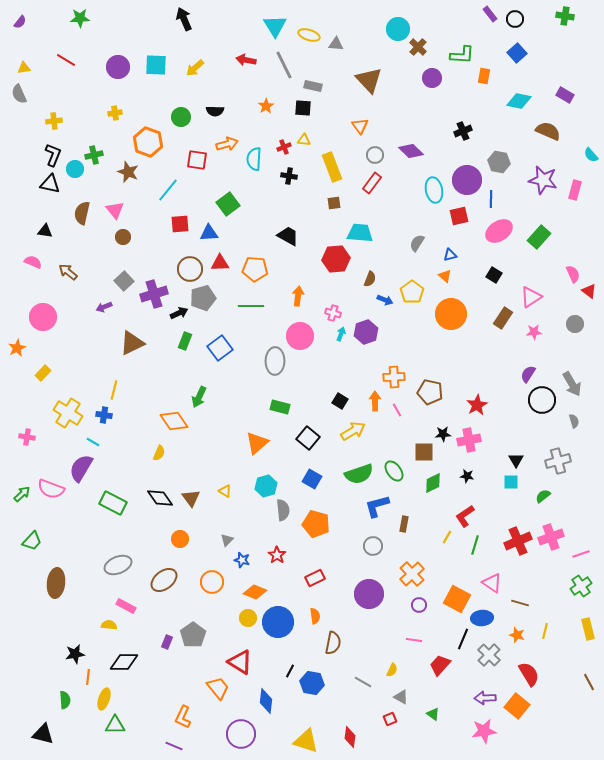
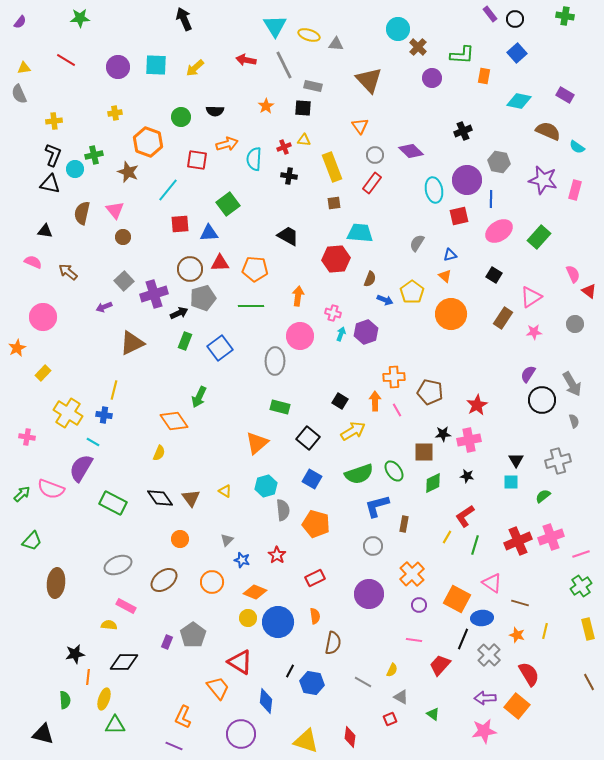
cyan semicircle at (591, 155): moved 14 px left, 8 px up; rotated 14 degrees counterclockwise
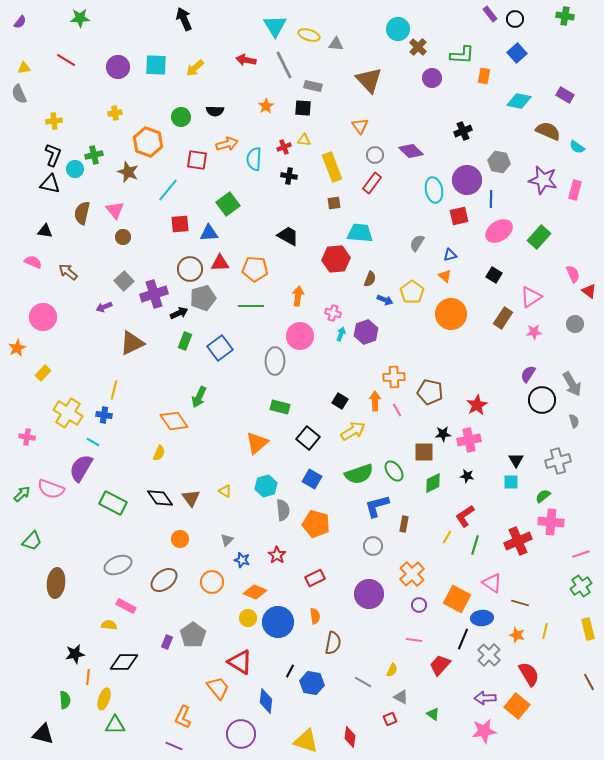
pink cross at (551, 537): moved 15 px up; rotated 25 degrees clockwise
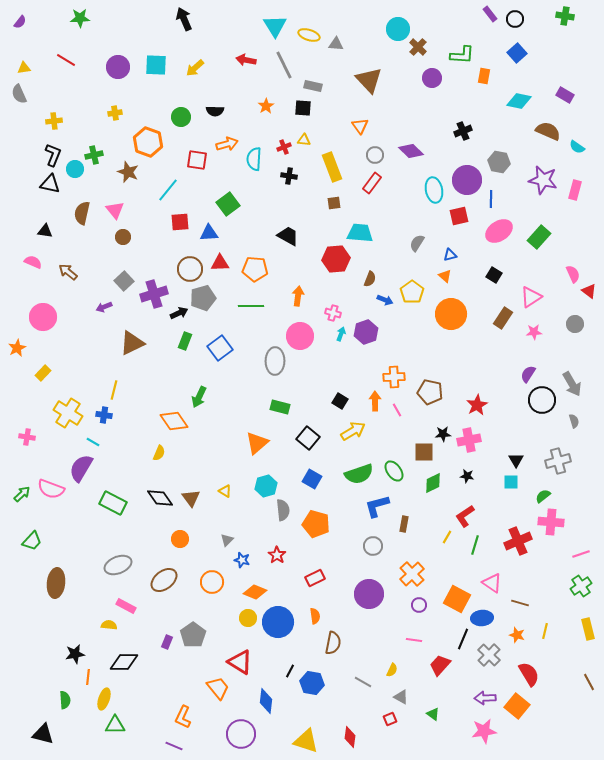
red square at (180, 224): moved 2 px up
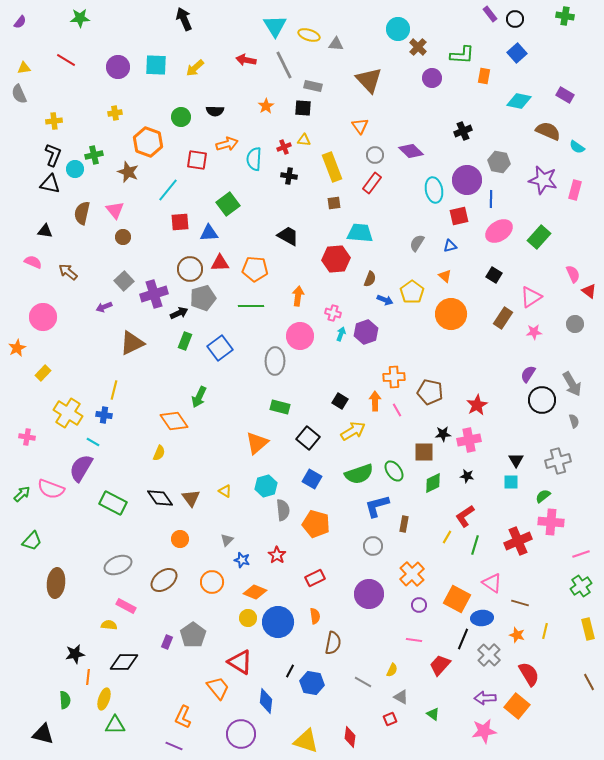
blue triangle at (450, 255): moved 9 px up
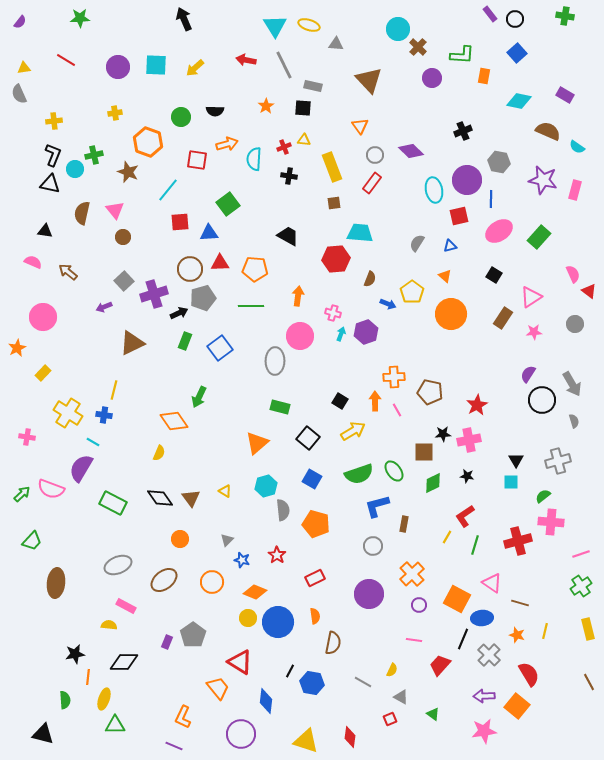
yellow ellipse at (309, 35): moved 10 px up
blue arrow at (385, 300): moved 3 px right, 4 px down
red cross at (518, 541): rotated 8 degrees clockwise
purple arrow at (485, 698): moved 1 px left, 2 px up
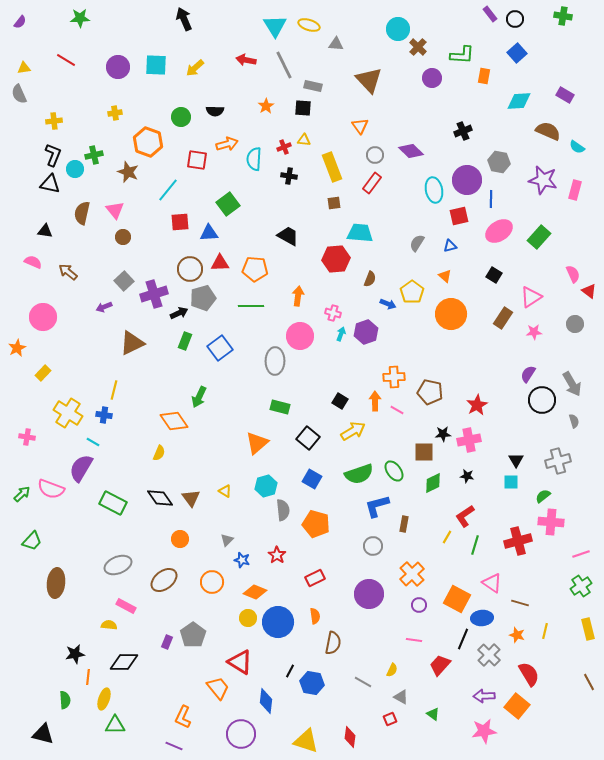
green cross at (565, 16): moved 2 px left
cyan diamond at (519, 101): rotated 15 degrees counterclockwise
pink line at (397, 410): rotated 32 degrees counterclockwise
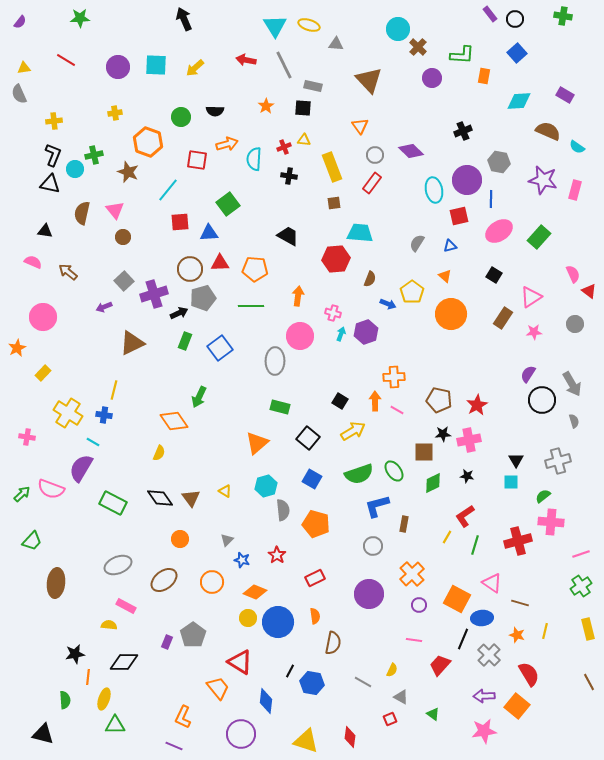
brown pentagon at (430, 392): moved 9 px right, 8 px down
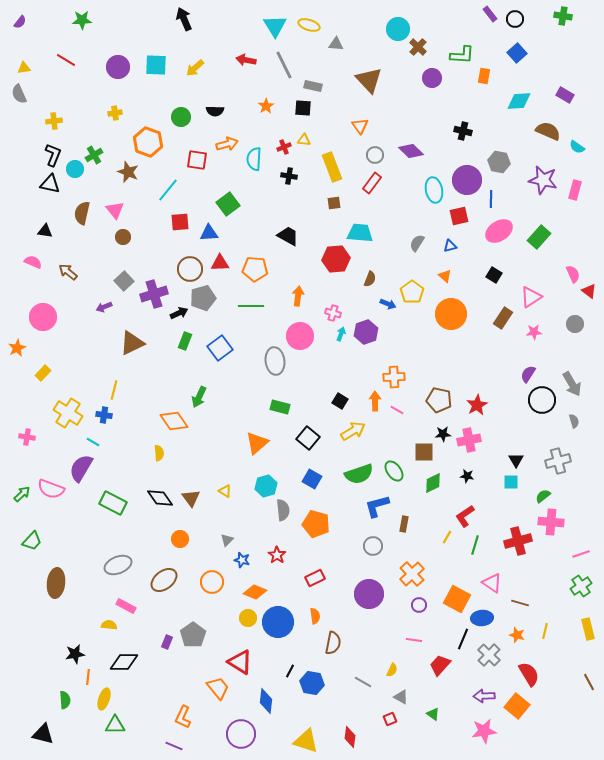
green star at (80, 18): moved 2 px right, 2 px down
black cross at (463, 131): rotated 36 degrees clockwise
green cross at (94, 155): rotated 18 degrees counterclockwise
gray ellipse at (275, 361): rotated 8 degrees counterclockwise
yellow semicircle at (159, 453): rotated 28 degrees counterclockwise
